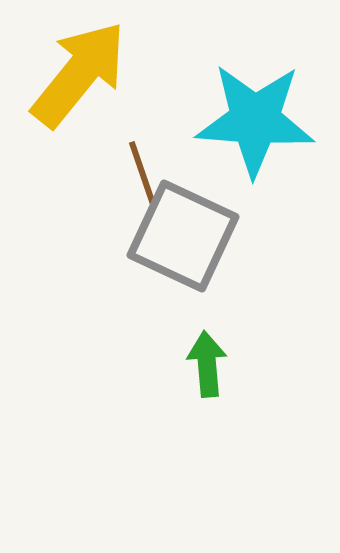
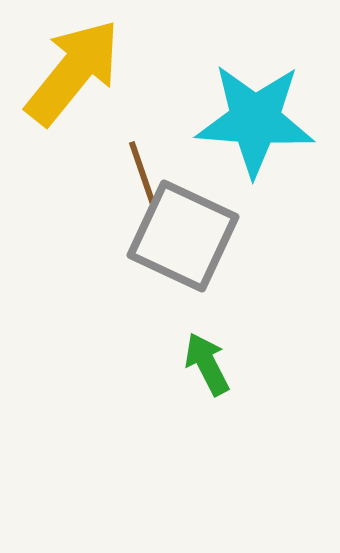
yellow arrow: moved 6 px left, 2 px up
green arrow: rotated 22 degrees counterclockwise
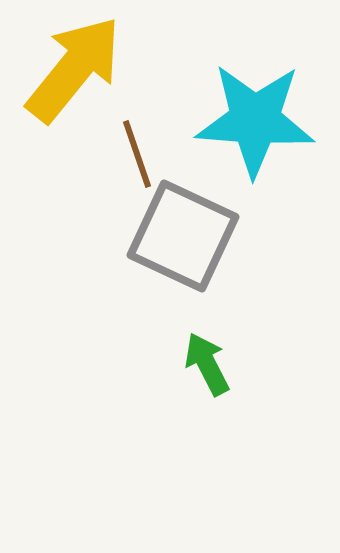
yellow arrow: moved 1 px right, 3 px up
brown line: moved 6 px left, 21 px up
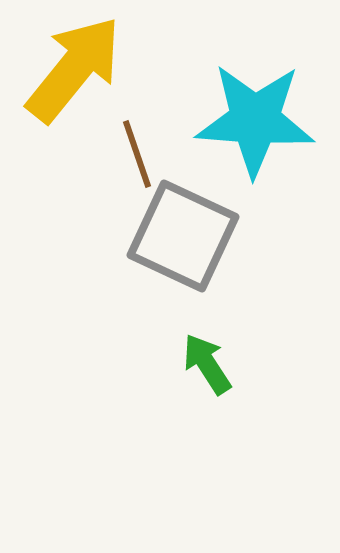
green arrow: rotated 6 degrees counterclockwise
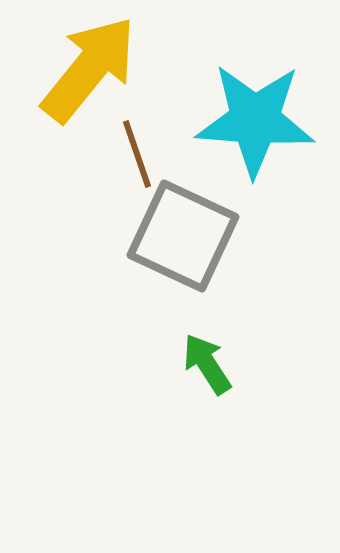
yellow arrow: moved 15 px right
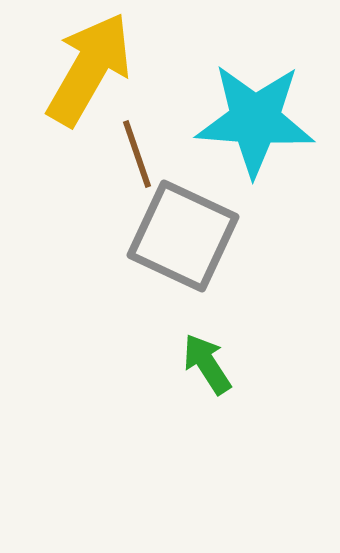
yellow arrow: rotated 9 degrees counterclockwise
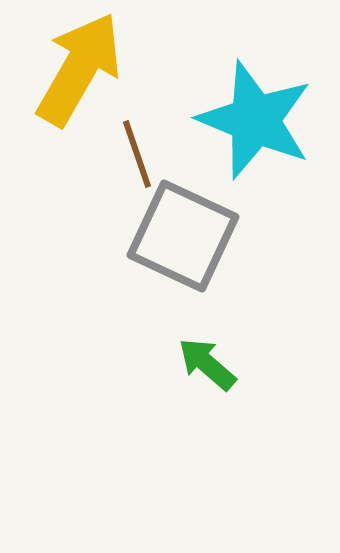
yellow arrow: moved 10 px left
cyan star: rotated 18 degrees clockwise
green arrow: rotated 16 degrees counterclockwise
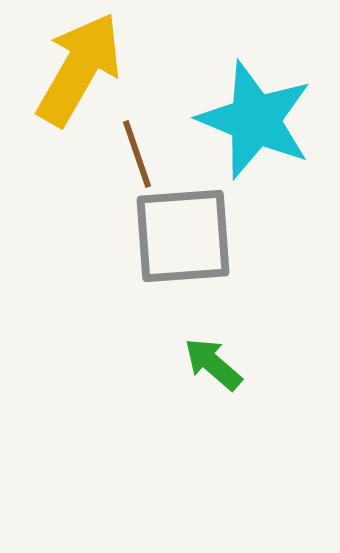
gray square: rotated 29 degrees counterclockwise
green arrow: moved 6 px right
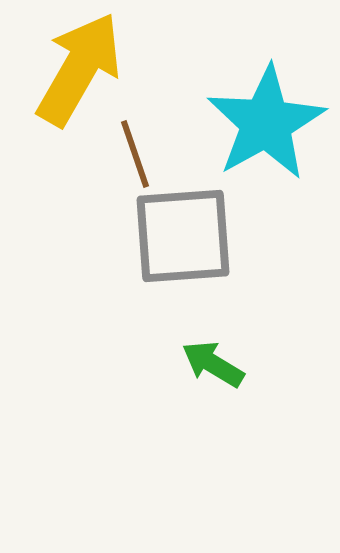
cyan star: moved 11 px right, 3 px down; rotated 21 degrees clockwise
brown line: moved 2 px left
green arrow: rotated 10 degrees counterclockwise
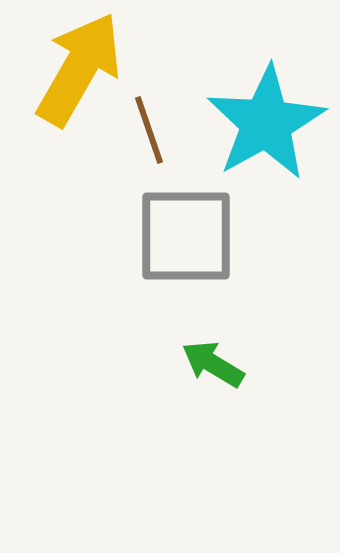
brown line: moved 14 px right, 24 px up
gray square: moved 3 px right; rotated 4 degrees clockwise
